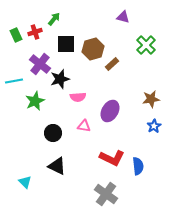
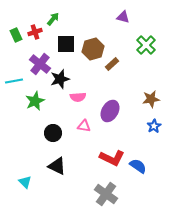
green arrow: moved 1 px left
blue semicircle: rotated 48 degrees counterclockwise
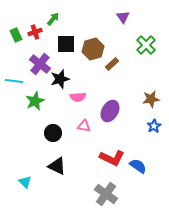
purple triangle: rotated 40 degrees clockwise
cyan line: rotated 18 degrees clockwise
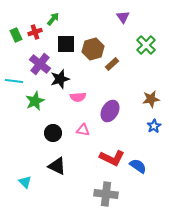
pink triangle: moved 1 px left, 4 px down
gray cross: rotated 30 degrees counterclockwise
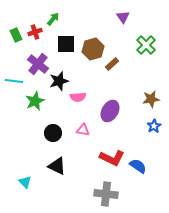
purple cross: moved 2 px left
black star: moved 1 px left, 2 px down
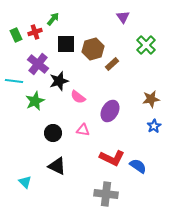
pink semicircle: rotated 42 degrees clockwise
